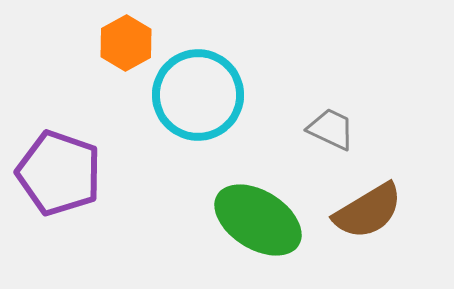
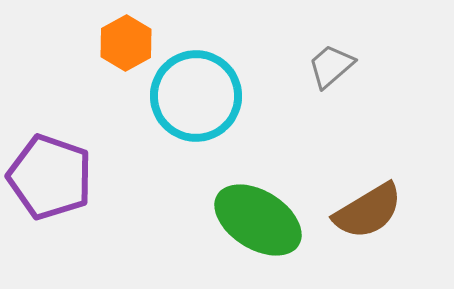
cyan circle: moved 2 px left, 1 px down
gray trapezoid: moved 63 px up; rotated 66 degrees counterclockwise
purple pentagon: moved 9 px left, 4 px down
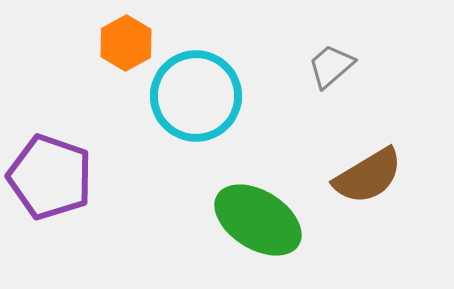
brown semicircle: moved 35 px up
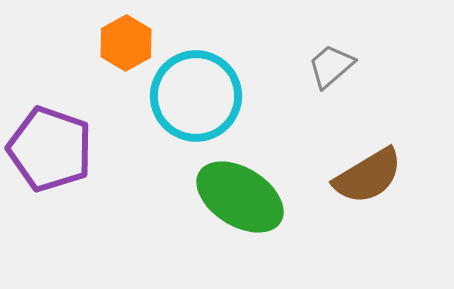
purple pentagon: moved 28 px up
green ellipse: moved 18 px left, 23 px up
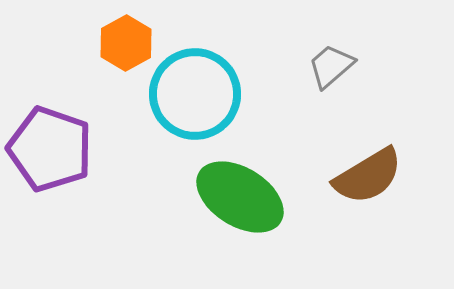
cyan circle: moved 1 px left, 2 px up
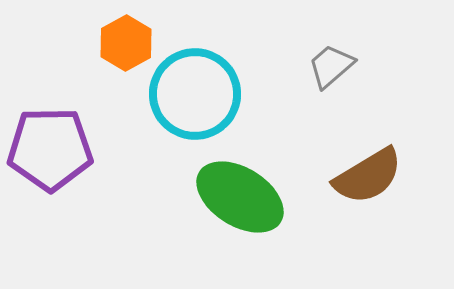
purple pentagon: rotated 20 degrees counterclockwise
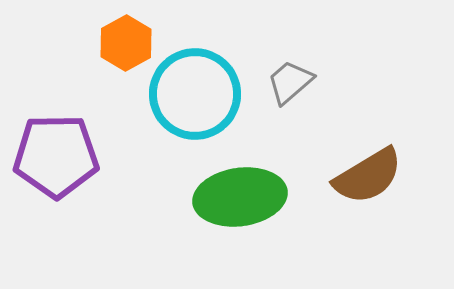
gray trapezoid: moved 41 px left, 16 px down
purple pentagon: moved 6 px right, 7 px down
green ellipse: rotated 40 degrees counterclockwise
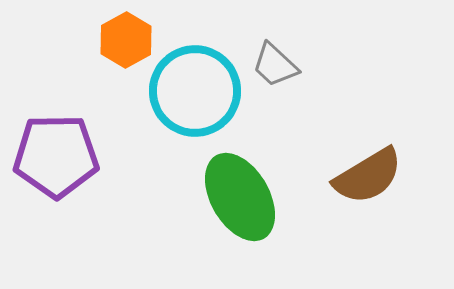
orange hexagon: moved 3 px up
gray trapezoid: moved 15 px left, 17 px up; rotated 96 degrees counterclockwise
cyan circle: moved 3 px up
green ellipse: rotated 68 degrees clockwise
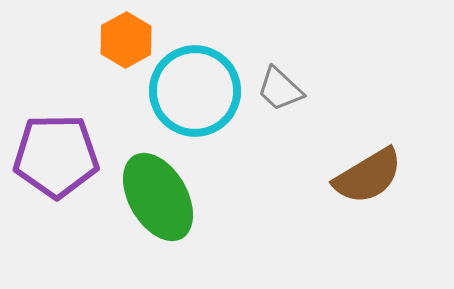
gray trapezoid: moved 5 px right, 24 px down
green ellipse: moved 82 px left
